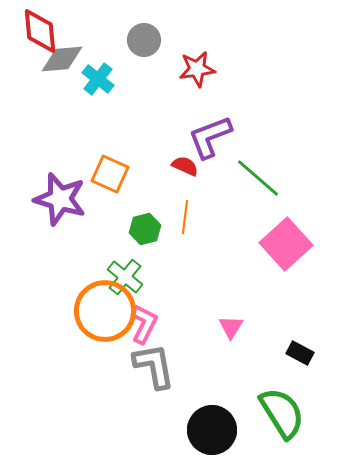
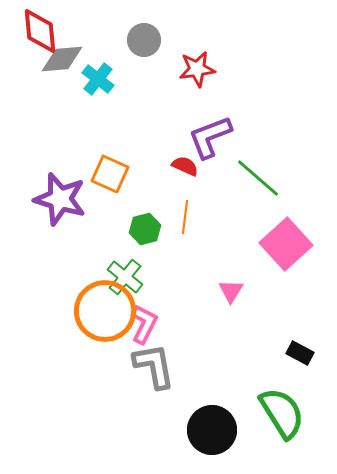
pink triangle: moved 36 px up
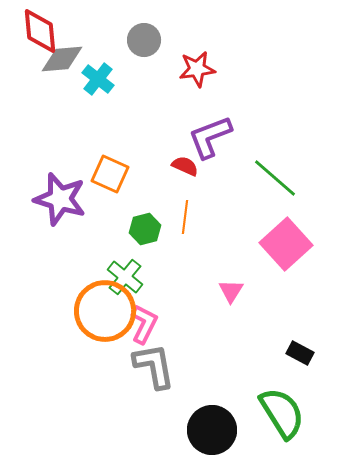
green line: moved 17 px right
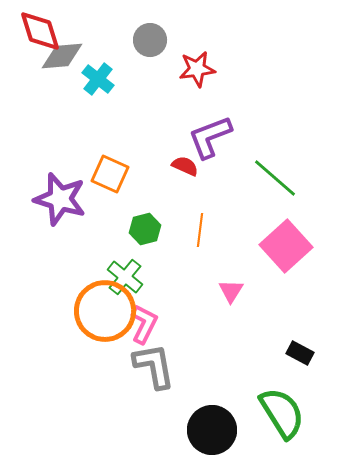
red diamond: rotated 12 degrees counterclockwise
gray circle: moved 6 px right
gray diamond: moved 3 px up
orange line: moved 15 px right, 13 px down
pink square: moved 2 px down
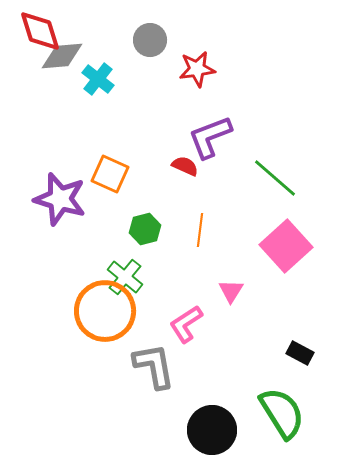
pink L-shape: moved 42 px right; rotated 150 degrees counterclockwise
